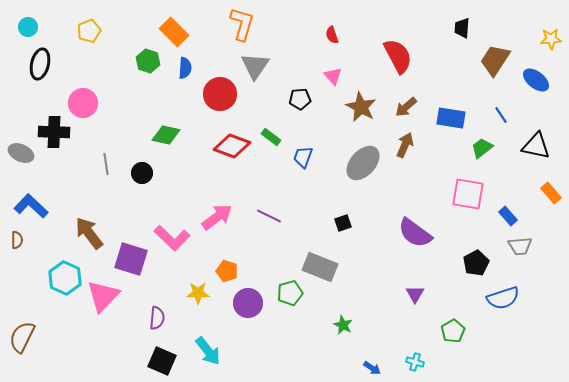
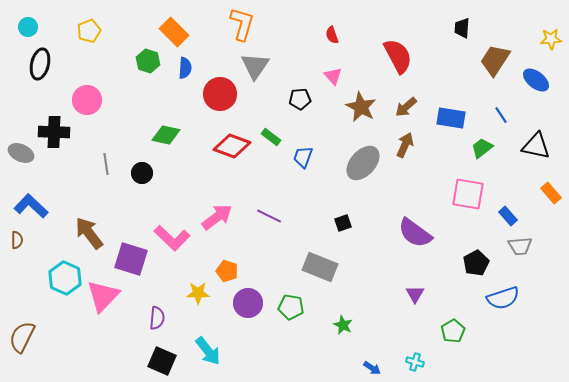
pink circle at (83, 103): moved 4 px right, 3 px up
green pentagon at (290, 293): moved 1 px right, 14 px down; rotated 25 degrees clockwise
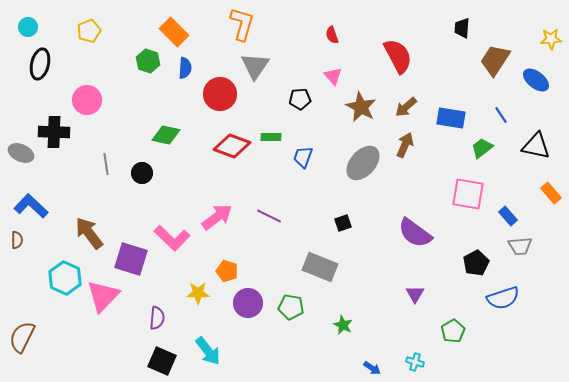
green rectangle at (271, 137): rotated 36 degrees counterclockwise
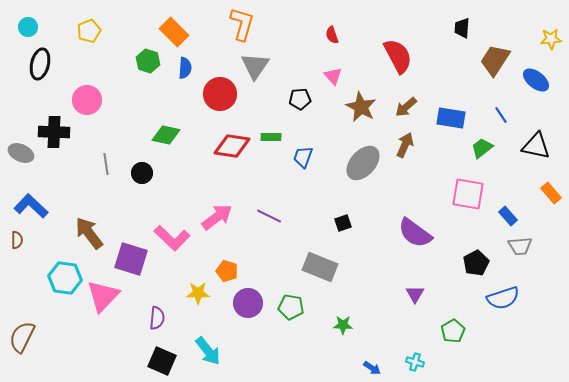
red diamond at (232, 146): rotated 12 degrees counterclockwise
cyan hexagon at (65, 278): rotated 16 degrees counterclockwise
green star at (343, 325): rotated 24 degrees counterclockwise
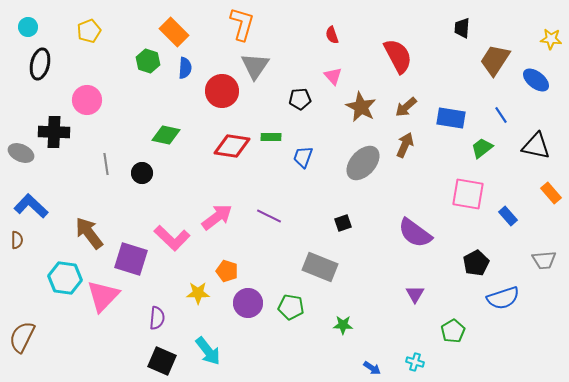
yellow star at (551, 39): rotated 10 degrees clockwise
red circle at (220, 94): moved 2 px right, 3 px up
gray trapezoid at (520, 246): moved 24 px right, 14 px down
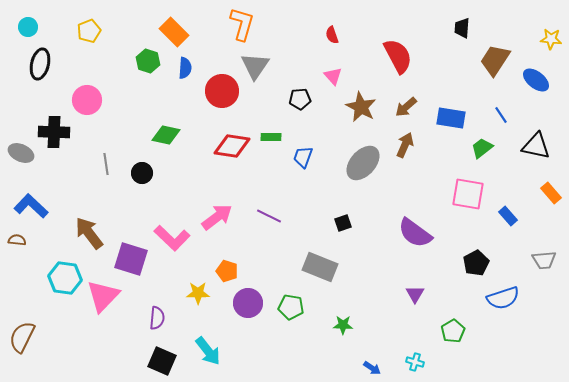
brown semicircle at (17, 240): rotated 84 degrees counterclockwise
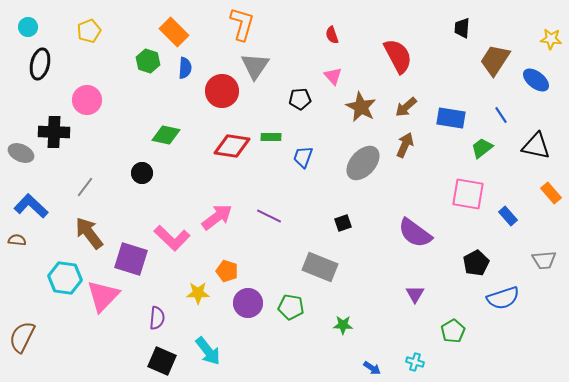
gray line at (106, 164): moved 21 px left, 23 px down; rotated 45 degrees clockwise
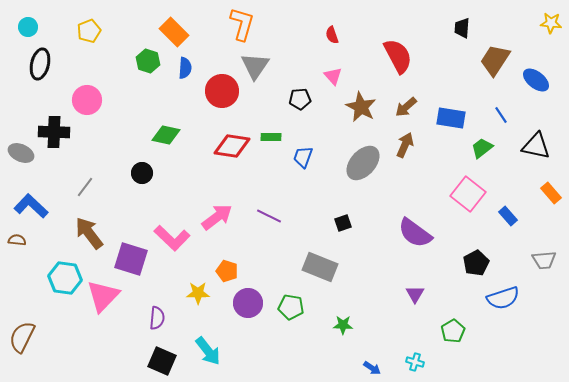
yellow star at (551, 39): moved 16 px up
pink square at (468, 194): rotated 28 degrees clockwise
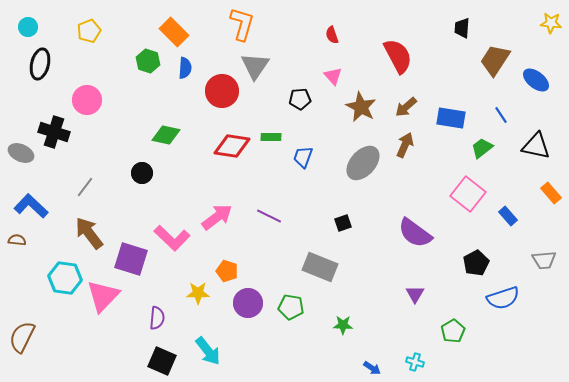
black cross at (54, 132): rotated 16 degrees clockwise
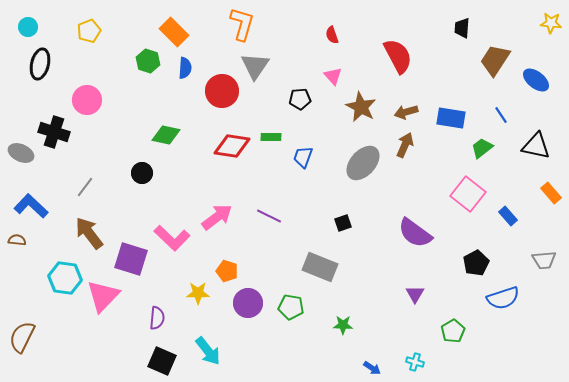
brown arrow at (406, 107): moved 5 px down; rotated 25 degrees clockwise
